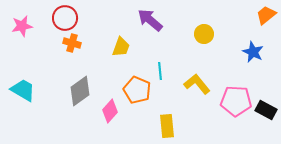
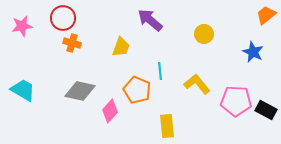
red circle: moved 2 px left
gray diamond: rotated 48 degrees clockwise
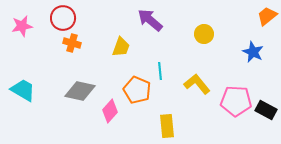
orange trapezoid: moved 1 px right, 1 px down
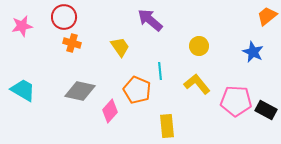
red circle: moved 1 px right, 1 px up
yellow circle: moved 5 px left, 12 px down
yellow trapezoid: moved 1 px left; rotated 55 degrees counterclockwise
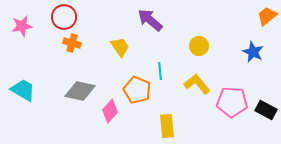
pink pentagon: moved 4 px left, 1 px down
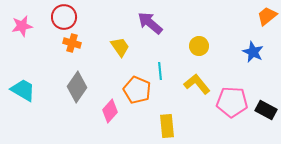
purple arrow: moved 3 px down
gray diamond: moved 3 px left, 4 px up; rotated 68 degrees counterclockwise
